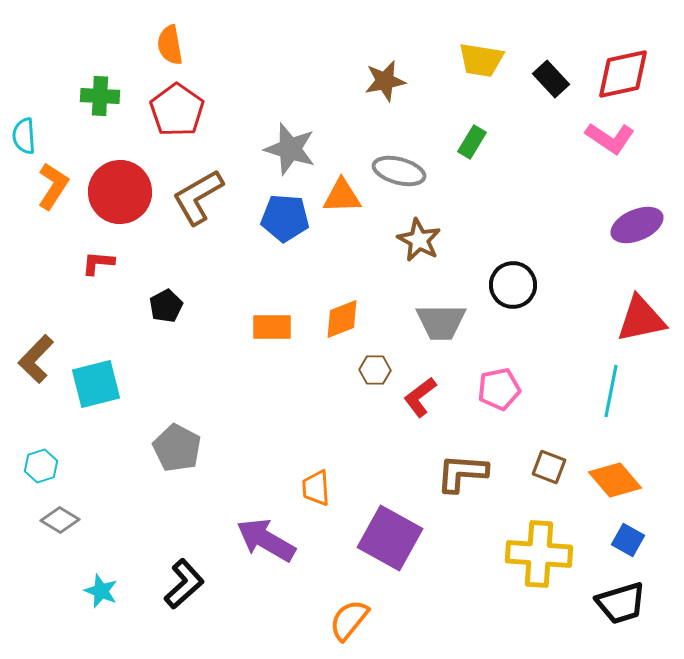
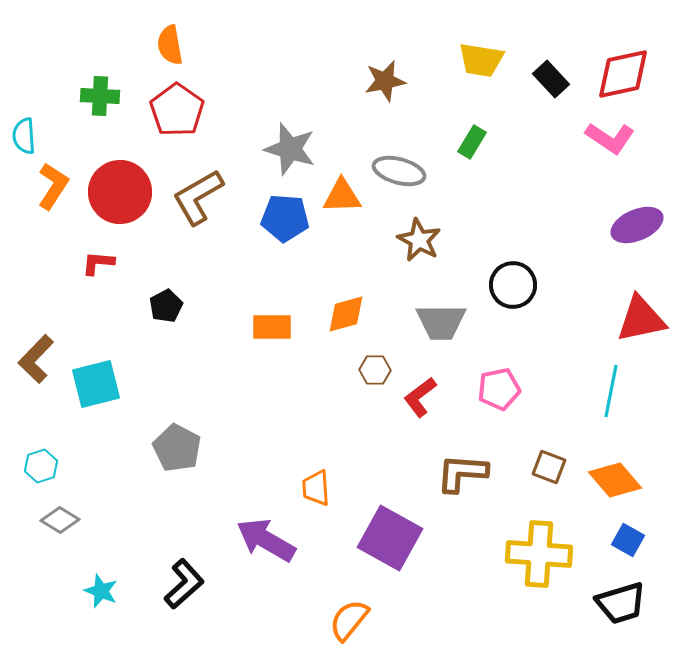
orange diamond at (342, 319): moved 4 px right, 5 px up; rotated 6 degrees clockwise
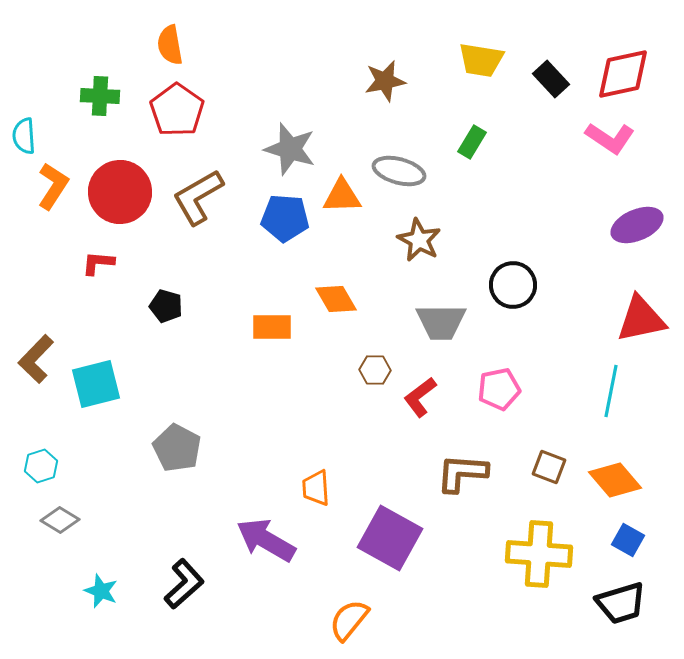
black pentagon at (166, 306): rotated 28 degrees counterclockwise
orange diamond at (346, 314): moved 10 px left, 15 px up; rotated 75 degrees clockwise
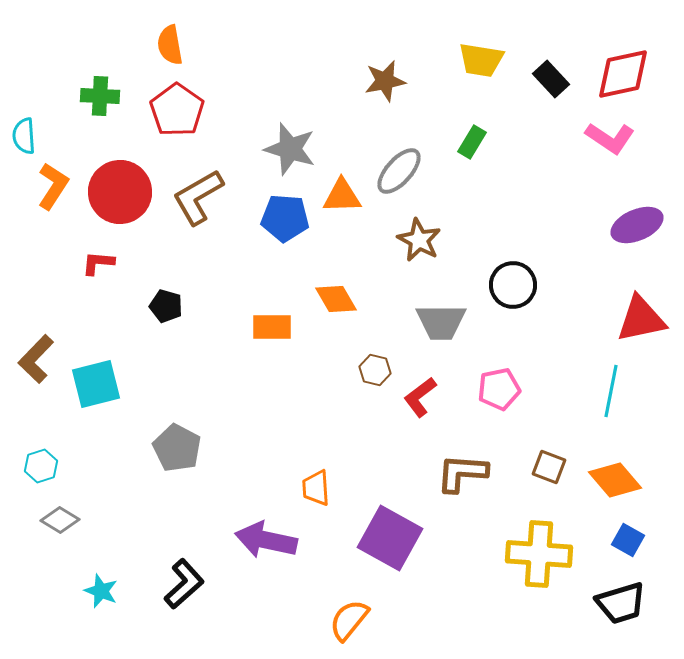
gray ellipse at (399, 171): rotated 63 degrees counterclockwise
brown hexagon at (375, 370): rotated 12 degrees clockwise
purple arrow at (266, 540): rotated 18 degrees counterclockwise
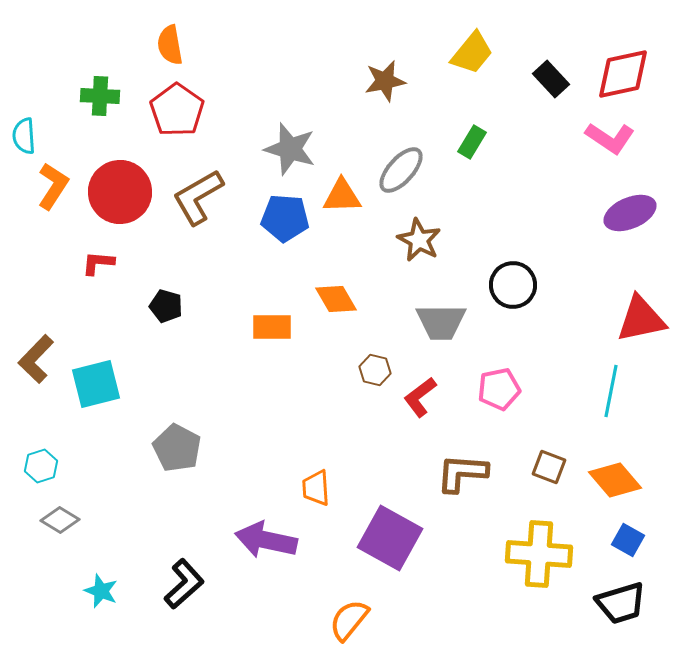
yellow trapezoid at (481, 60): moved 9 px left, 7 px up; rotated 60 degrees counterclockwise
gray ellipse at (399, 171): moved 2 px right, 1 px up
purple ellipse at (637, 225): moved 7 px left, 12 px up
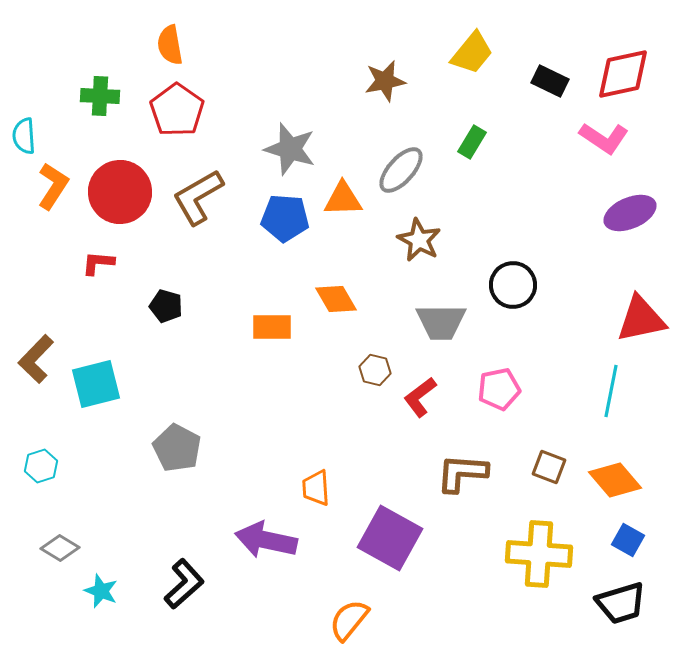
black rectangle at (551, 79): moved 1 px left, 2 px down; rotated 21 degrees counterclockwise
pink L-shape at (610, 138): moved 6 px left
orange triangle at (342, 196): moved 1 px right, 3 px down
gray diamond at (60, 520): moved 28 px down
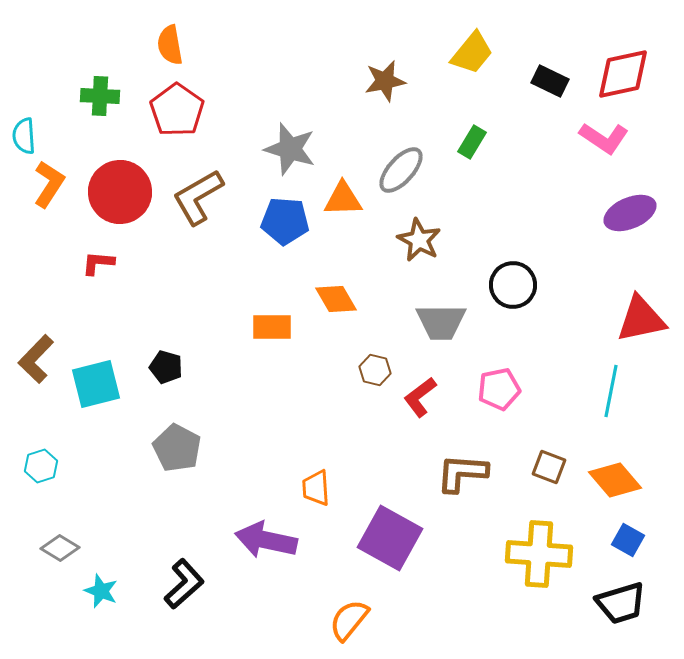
orange L-shape at (53, 186): moved 4 px left, 2 px up
blue pentagon at (285, 218): moved 3 px down
black pentagon at (166, 306): moved 61 px down
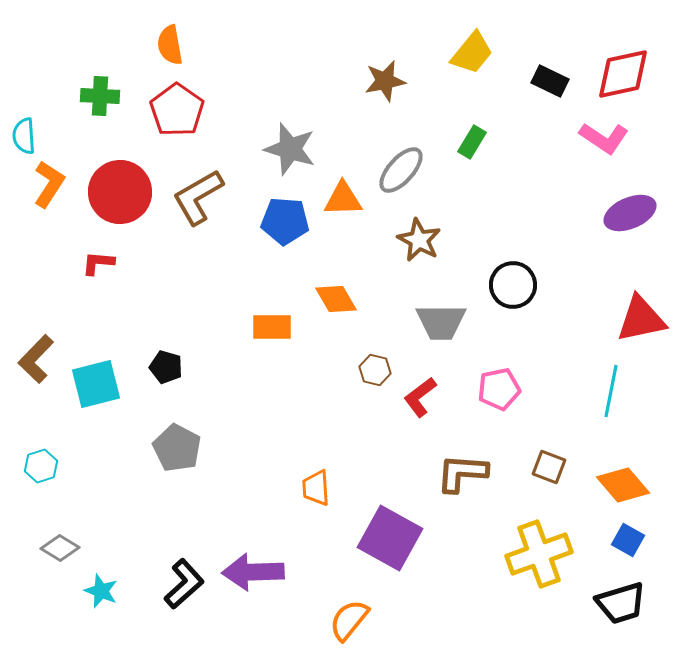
orange diamond at (615, 480): moved 8 px right, 5 px down
purple arrow at (266, 540): moved 13 px left, 32 px down; rotated 14 degrees counterclockwise
yellow cross at (539, 554): rotated 24 degrees counterclockwise
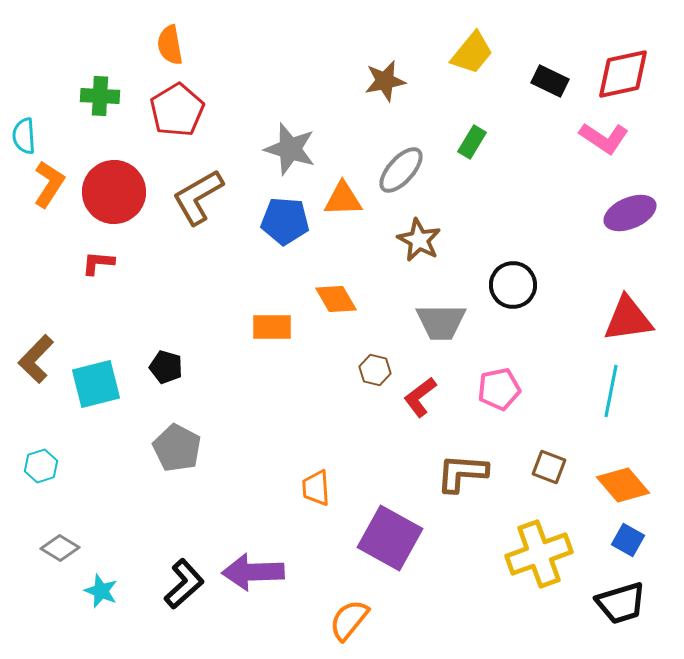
red pentagon at (177, 110): rotated 6 degrees clockwise
red circle at (120, 192): moved 6 px left
red triangle at (641, 319): moved 13 px left; rotated 4 degrees clockwise
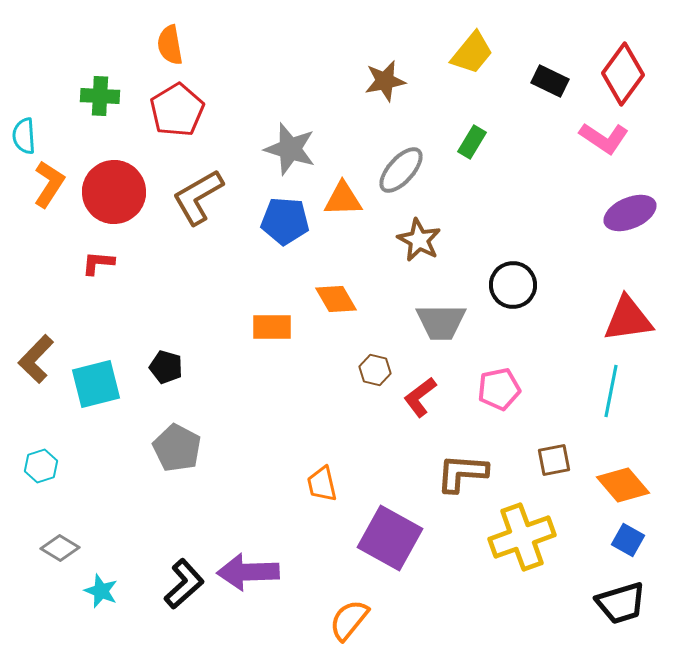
red diamond at (623, 74): rotated 42 degrees counterclockwise
brown square at (549, 467): moved 5 px right, 7 px up; rotated 32 degrees counterclockwise
orange trapezoid at (316, 488): moved 6 px right, 4 px up; rotated 9 degrees counterclockwise
yellow cross at (539, 554): moved 17 px left, 17 px up
purple arrow at (253, 572): moved 5 px left
